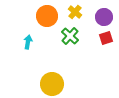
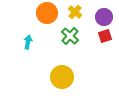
orange circle: moved 3 px up
red square: moved 1 px left, 2 px up
yellow circle: moved 10 px right, 7 px up
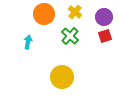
orange circle: moved 3 px left, 1 px down
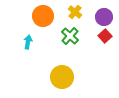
orange circle: moved 1 px left, 2 px down
red square: rotated 24 degrees counterclockwise
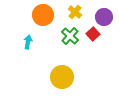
orange circle: moved 1 px up
red square: moved 12 px left, 2 px up
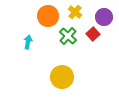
orange circle: moved 5 px right, 1 px down
green cross: moved 2 px left
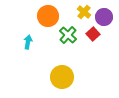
yellow cross: moved 9 px right
green cross: moved 1 px up
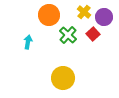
orange circle: moved 1 px right, 1 px up
yellow circle: moved 1 px right, 1 px down
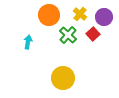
yellow cross: moved 4 px left, 2 px down
